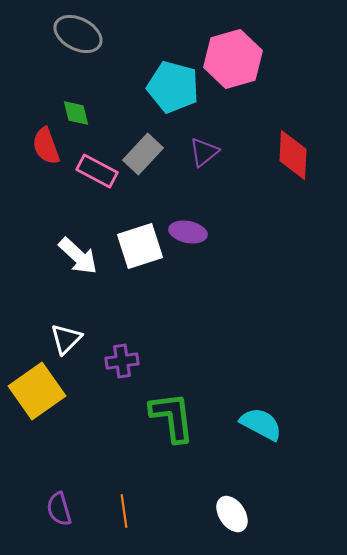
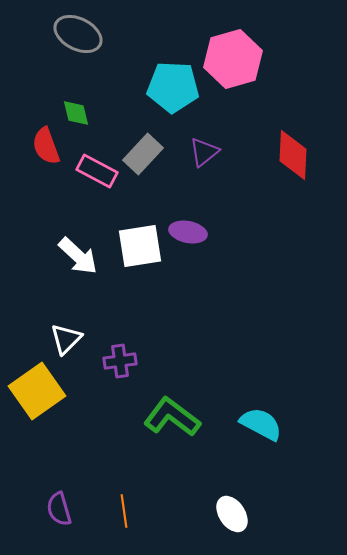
cyan pentagon: rotated 12 degrees counterclockwise
white square: rotated 9 degrees clockwise
purple cross: moved 2 px left
green L-shape: rotated 46 degrees counterclockwise
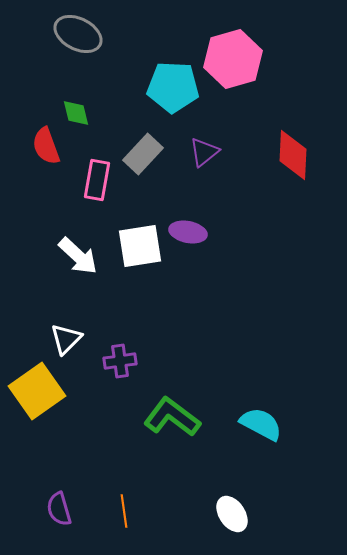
pink rectangle: moved 9 px down; rotated 72 degrees clockwise
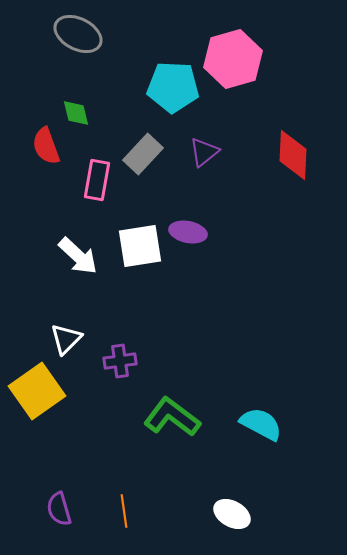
white ellipse: rotated 27 degrees counterclockwise
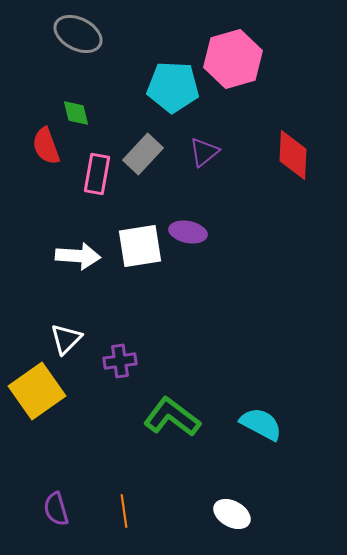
pink rectangle: moved 6 px up
white arrow: rotated 39 degrees counterclockwise
purple semicircle: moved 3 px left
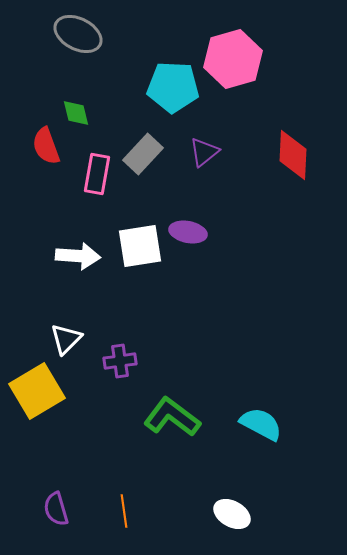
yellow square: rotated 4 degrees clockwise
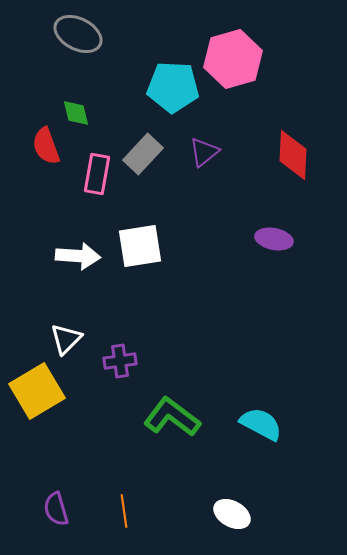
purple ellipse: moved 86 px right, 7 px down
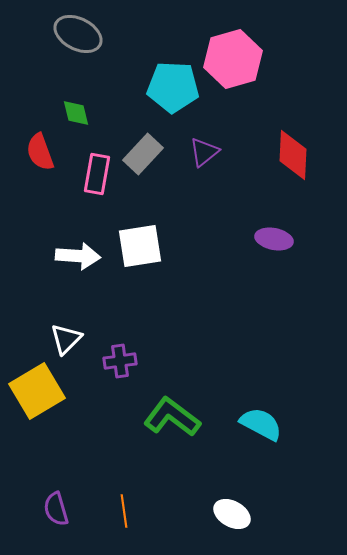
red semicircle: moved 6 px left, 6 px down
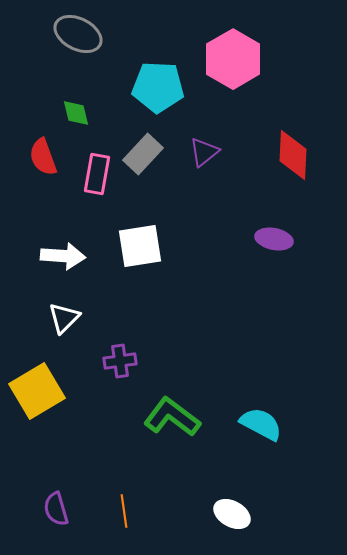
pink hexagon: rotated 14 degrees counterclockwise
cyan pentagon: moved 15 px left
red semicircle: moved 3 px right, 5 px down
white arrow: moved 15 px left
white triangle: moved 2 px left, 21 px up
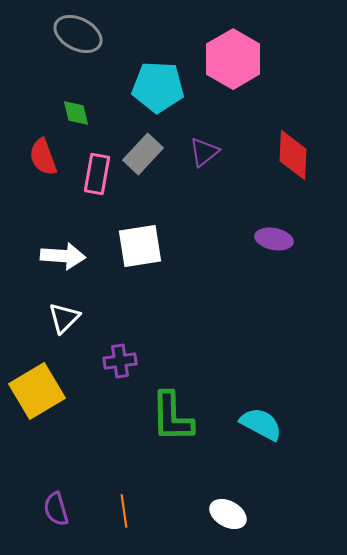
green L-shape: rotated 128 degrees counterclockwise
white ellipse: moved 4 px left
